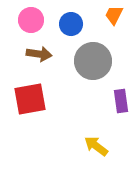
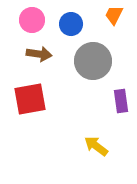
pink circle: moved 1 px right
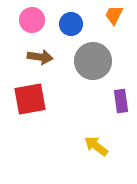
brown arrow: moved 1 px right, 3 px down
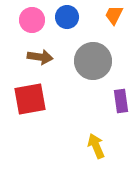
blue circle: moved 4 px left, 7 px up
yellow arrow: rotated 30 degrees clockwise
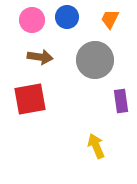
orange trapezoid: moved 4 px left, 4 px down
gray circle: moved 2 px right, 1 px up
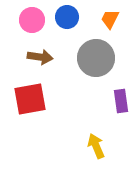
gray circle: moved 1 px right, 2 px up
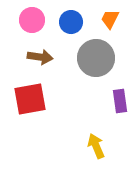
blue circle: moved 4 px right, 5 px down
purple rectangle: moved 1 px left
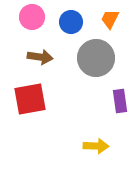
pink circle: moved 3 px up
yellow arrow: rotated 115 degrees clockwise
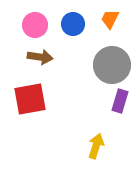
pink circle: moved 3 px right, 8 px down
blue circle: moved 2 px right, 2 px down
gray circle: moved 16 px right, 7 px down
purple rectangle: rotated 25 degrees clockwise
yellow arrow: rotated 75 degrees counterclockwise
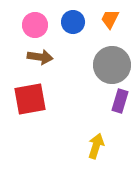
blue circle: moved 2 px up
